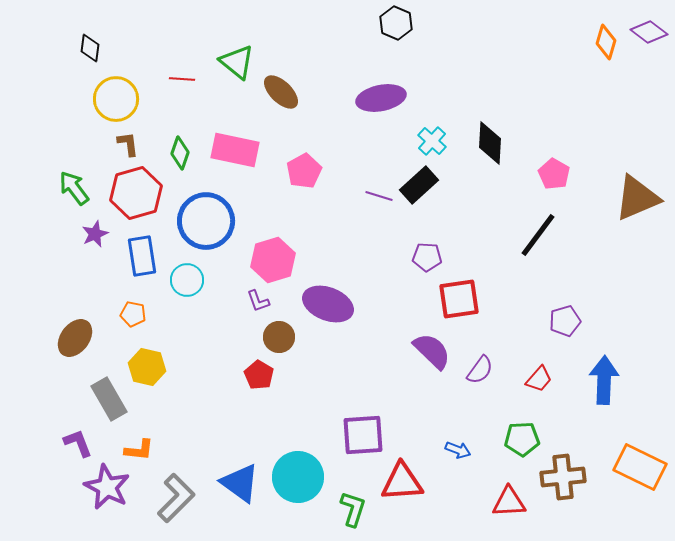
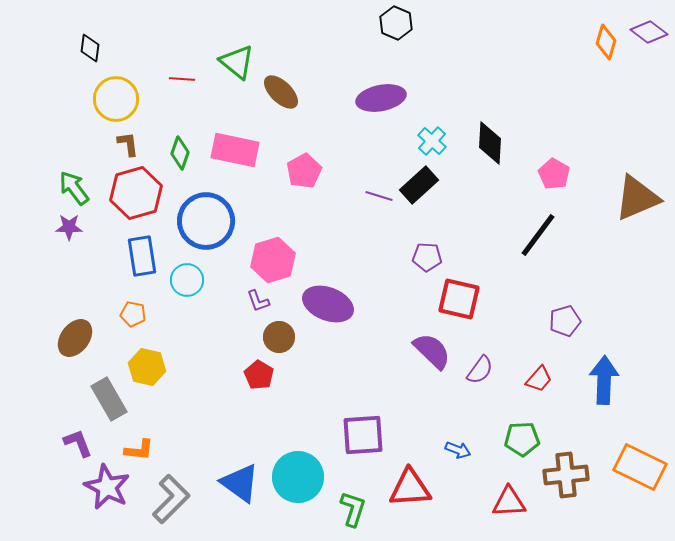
purple star at (95, 234): moved 26 px left, 7 px up; rotated 24 degrees clockwise
red square at (459, 299): rotated 21 degrees clockwise
brown cross at (563, 477): moved 3 px right, 2 px up
red triangle at (402, 482): moved 8 px right, 6 px down
gray L-shape at (176, 498): moved 5 px left, 1 px down
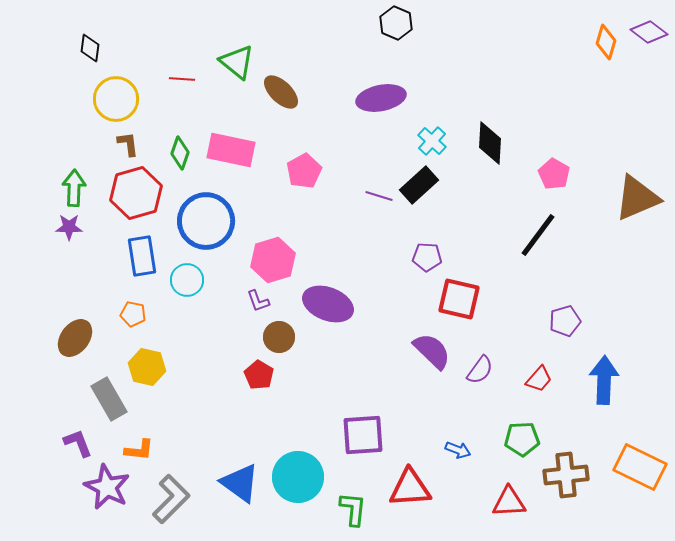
pink rectangle at (235, 150): moved 4 px left
green arrow at (74, 188): rotated 39 degrees clockwise
green L-shape at (353, 509): rotated 12 degrees counterclockwise
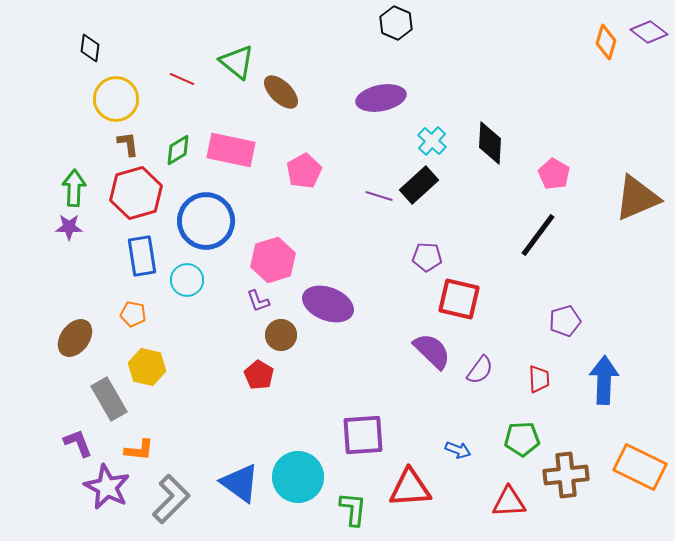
red line at (182, 79): rotated 20 degrees clockwise
green diamond at (180, 153): moved 2 px left, 3 px up; rotated 40 degrees clockwise
brown circle at (279, 337): moved 2 px right, 2 px up
red trapezoid at (539, 379): rotated 44 degrees counterclockwise
